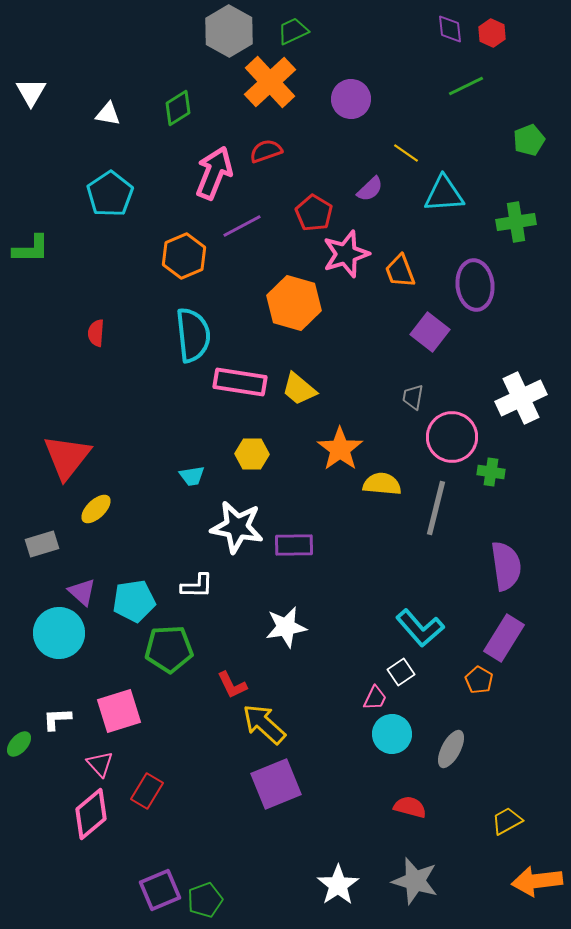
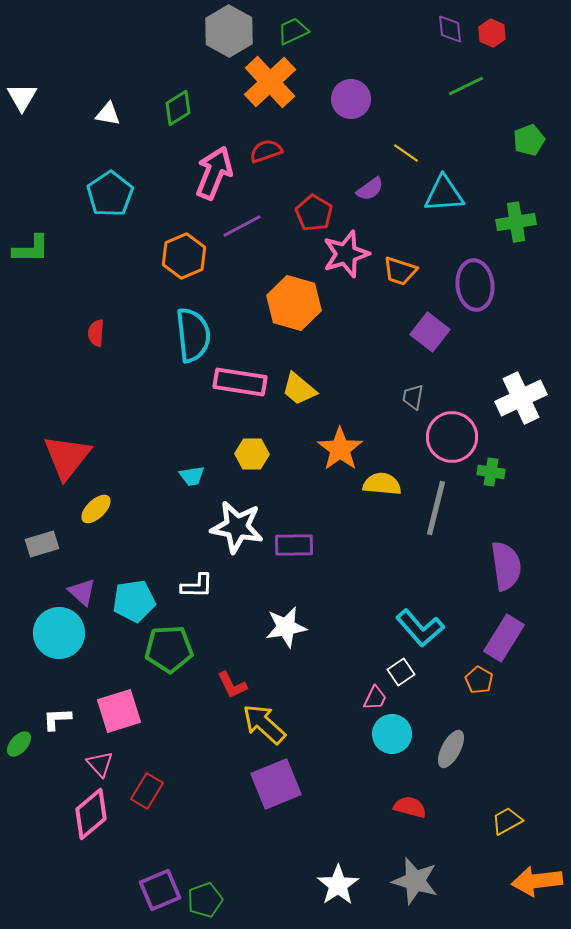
white triangle at (31, 92): moved 9 px left, 5 px down
purple semicircle at (370, 189): rotated 8 degrees clockwise
orange trapezoid at (400, 271): rotated 51 degrees counterclockwise
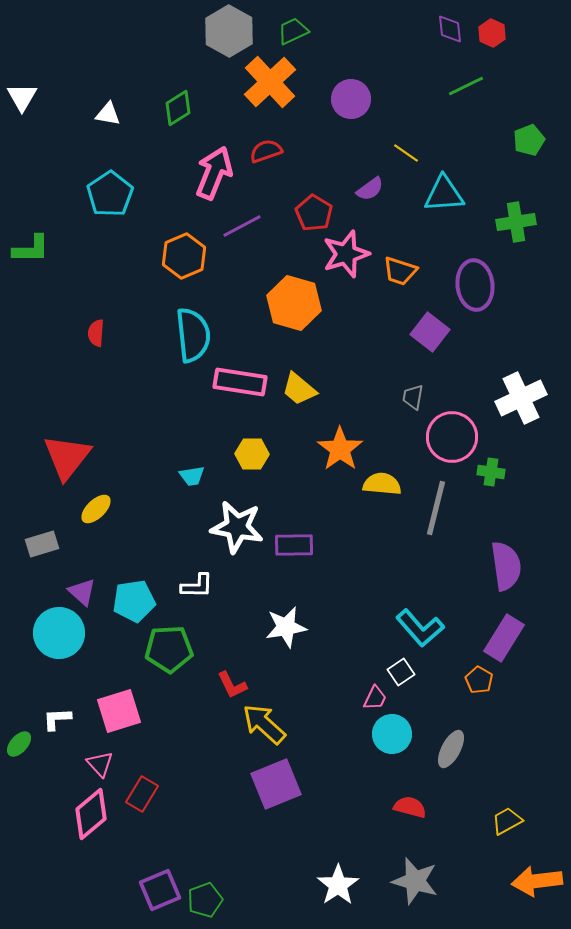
red rectangle at (147, 791): moved 5 px left, 3 px down
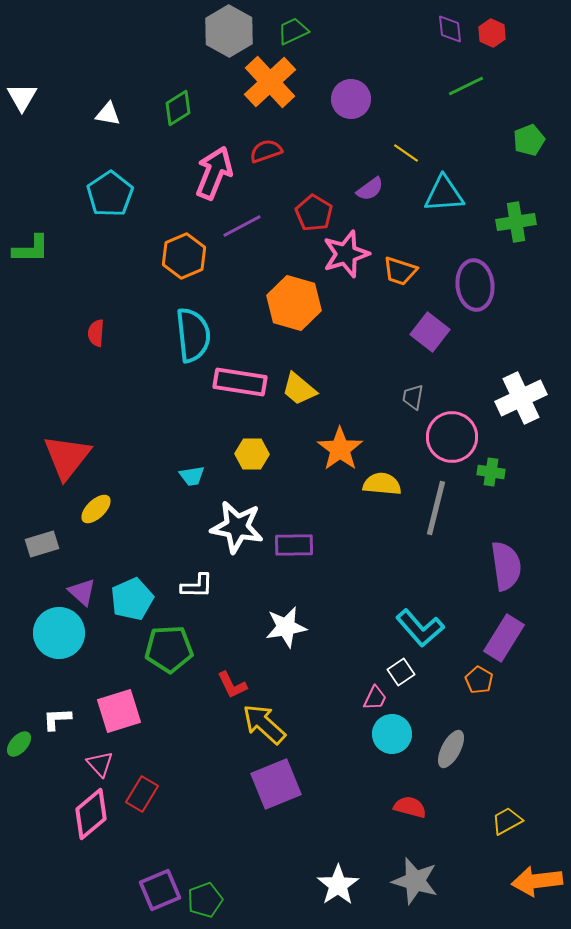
cyan pentagon at (134, 601): moved 2 px left, 2 px up; rotated 15 degrees counterclockwise
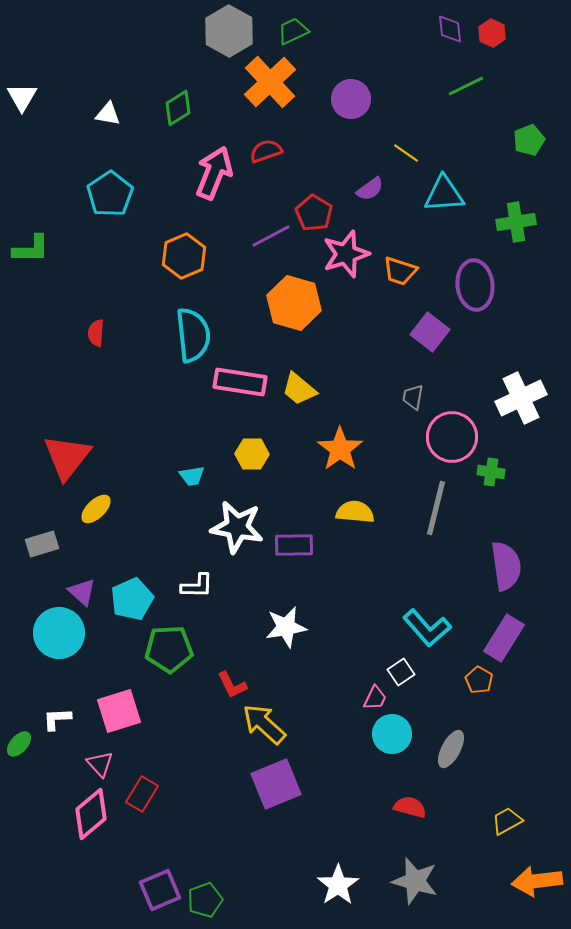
purple line at (242, 226): moved 29 px right, 10 px down
yellow semicircle at (382, 484): moved 27 px left, 28 px down
cyan L-shape at (420, 628): moved 7 px right
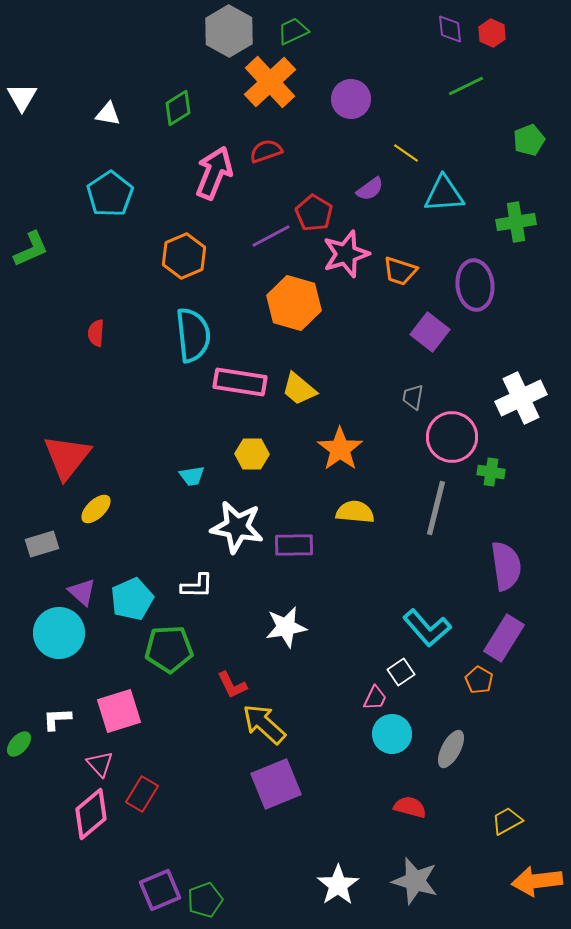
green L-shape at (31, 249): rotated 24 degrees counterclockwise
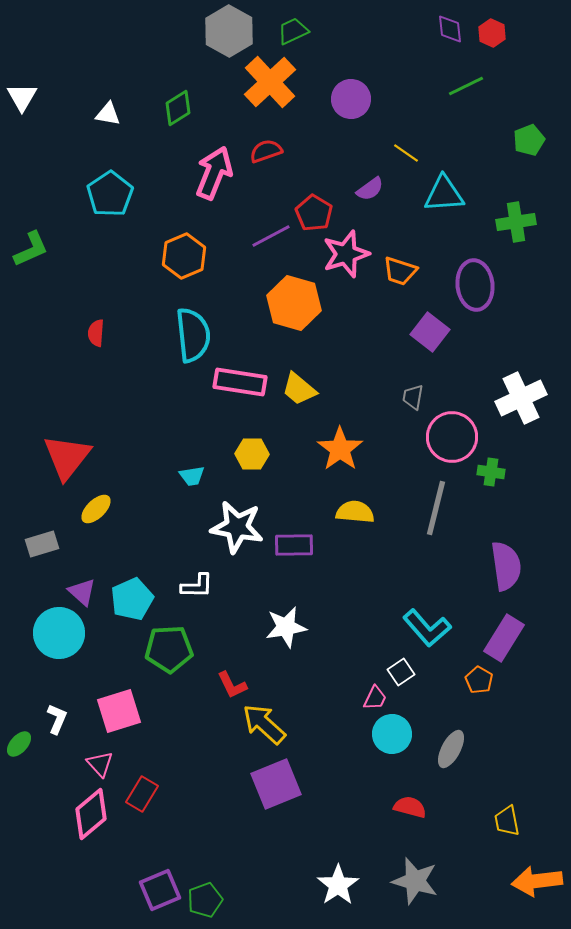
white L-shape at (57, 719): rotated 116 degrees clockwise
yellow trapezoid at (507, 821): rotated 72 degrees counterclockwise
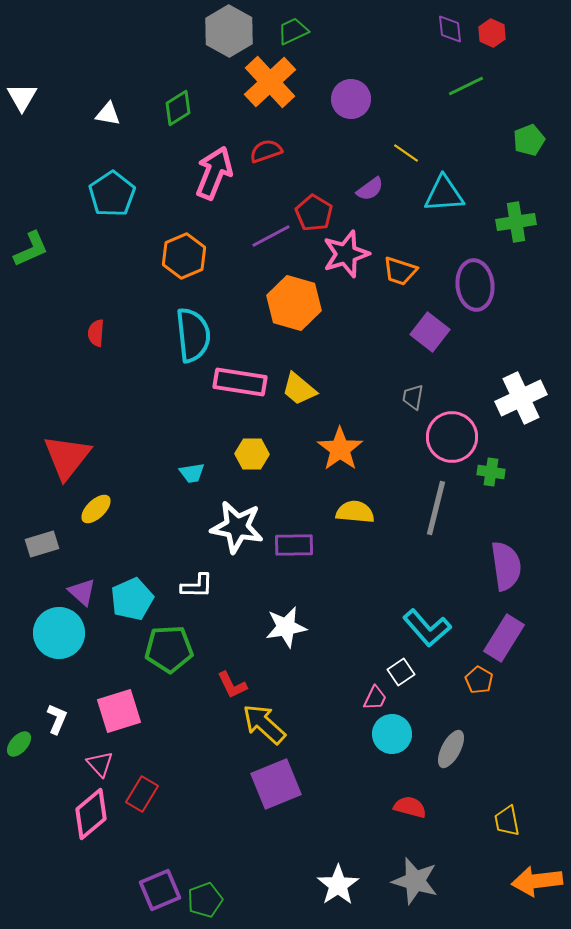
cyan pentagon at (110, 194): moved 2 px right
cyan trapezoid at (192, 476): moved 3 px up
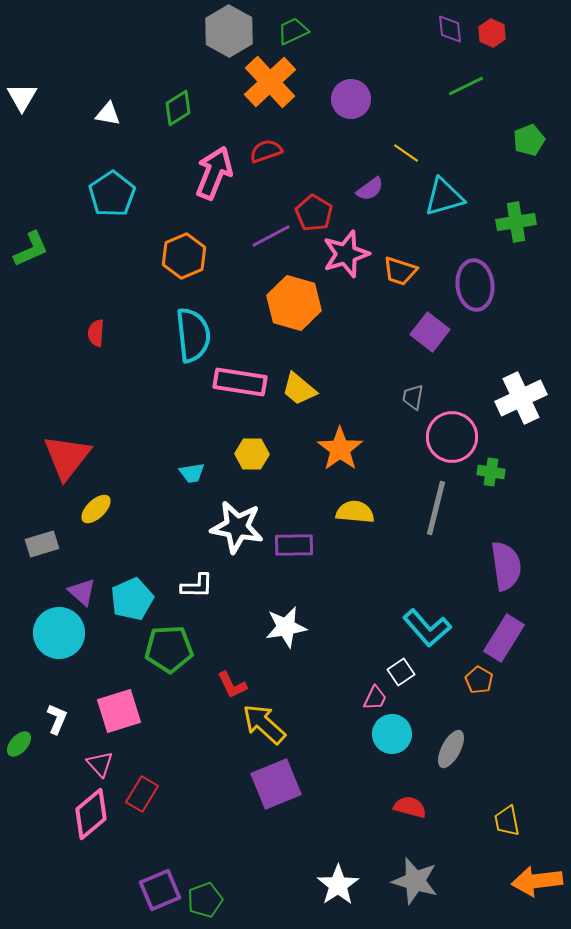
cyan triangle at (444, 194): moved 3 px down; rotated 12 degrees counterclockwise
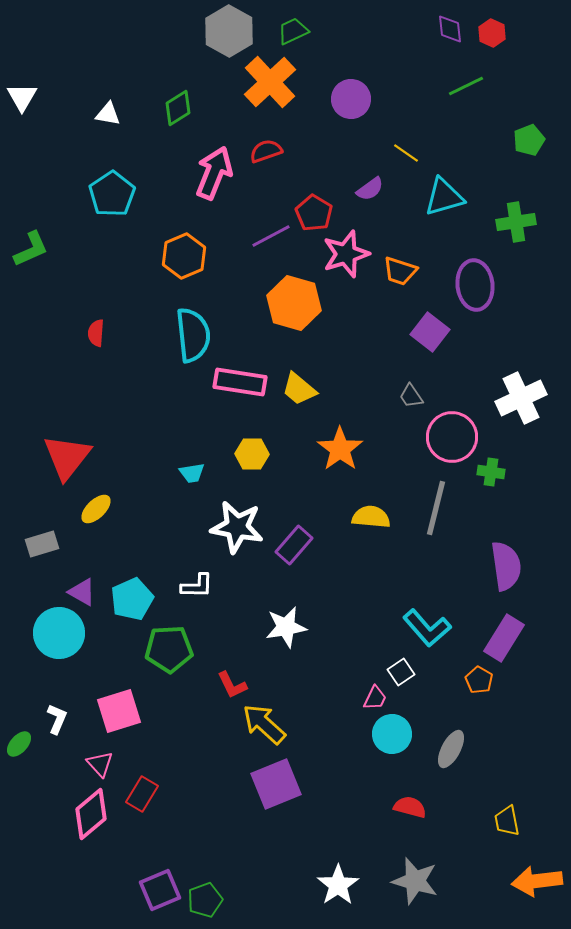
gray trapezoid at (413, 397): moved 2 px left, 1 px up; rotated 44 degrees counterclockwise
yellow semicircle at (355, 512): moved 16 px right, 5 px down
purple rectangle at (294, 545): rotated 48 degrees counterclockwise
purple triangle at (82, 592): rotated 12 degrees counterclockwise
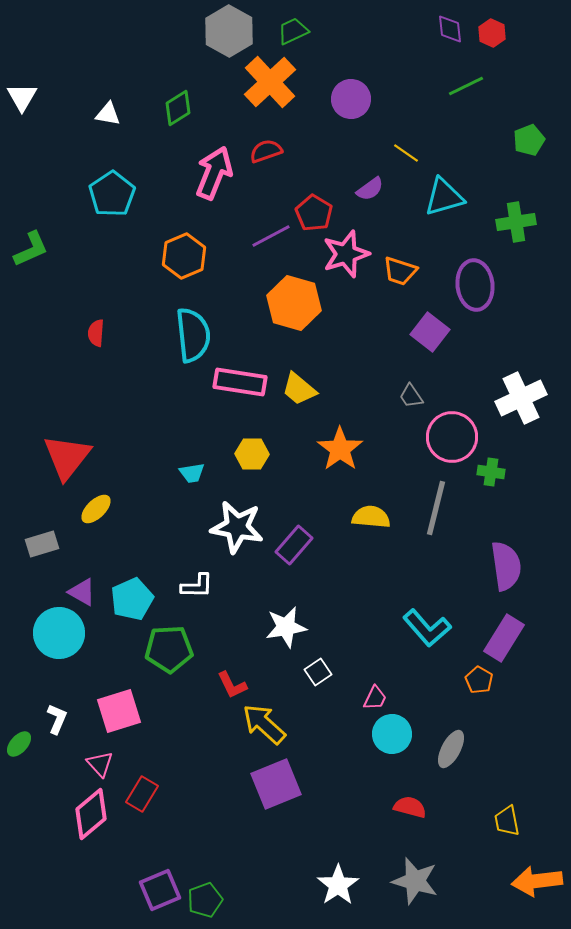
white square at (401, 672): moved 83 px left
